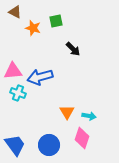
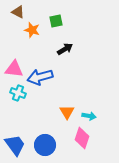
brown triangle: moved 3 px right
orange star: moved 1 px left, 2 px down
black arrow: moved 8 px left; rotated 77 degrees counterclockwise
pink triangle: moved 1 px right, 2 px up; rotated 12 degrees clockwise
blue circle: moved 4 px left
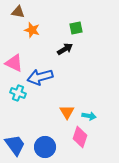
brown triangle: rotated 16 degrees counterclockwise
green square: moved 20 px right, 7 px down
pink triangle: moved 6 px up; rotated 18 degrees clockwise
pink diamond: moved 2 px left, 1 px up
blue circle: moved 2 px down
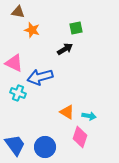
orange triangle: rotated 28 degrees counterclockwise
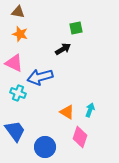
orange star: moved 12 px left, 4 px down
black arrow: moved 2 px left
cyan arrow: moved 1 px right, 6 px up; rotated 80 degrees counterclockwise
blue trapezoid: moved 14 px up
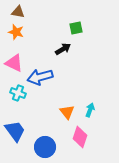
orange star: moved 4 px left, 2 px up
orange triangle: rotated 21 degrees clockwise
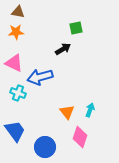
orange star: rotated 21 degrees counterclockwise
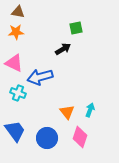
blue circle: moved 2 px right, 9 px up
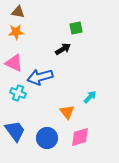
cyan arrow: moved 13 px up; rotated 24 degrees clockwise
pink diamond: rotated 55 degrees clockwise
